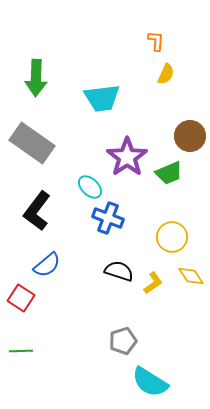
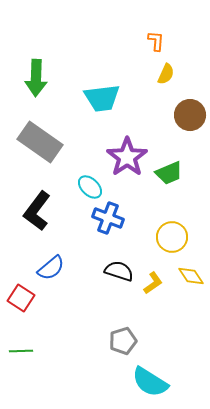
brown circle: moved 21 px up
gray rectangle: moved 8 px right, 1 px up
blue semicircle: moved 4 px right, 3 px down
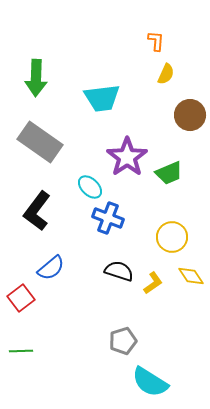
red square: rotated 20 degrees clockwise
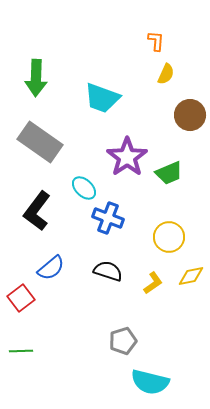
cyan trapezoid: rotated 27 degrees clockwise
cyan ellipse: moved 6 px left, 1 px down
yellow circle: moved 3 px left
black semicircle: moved 11 px left
yellow diamond: rotated 68 degrees counterclockwise
cyan semicircle: rotated 18 degrees counterclockwise
